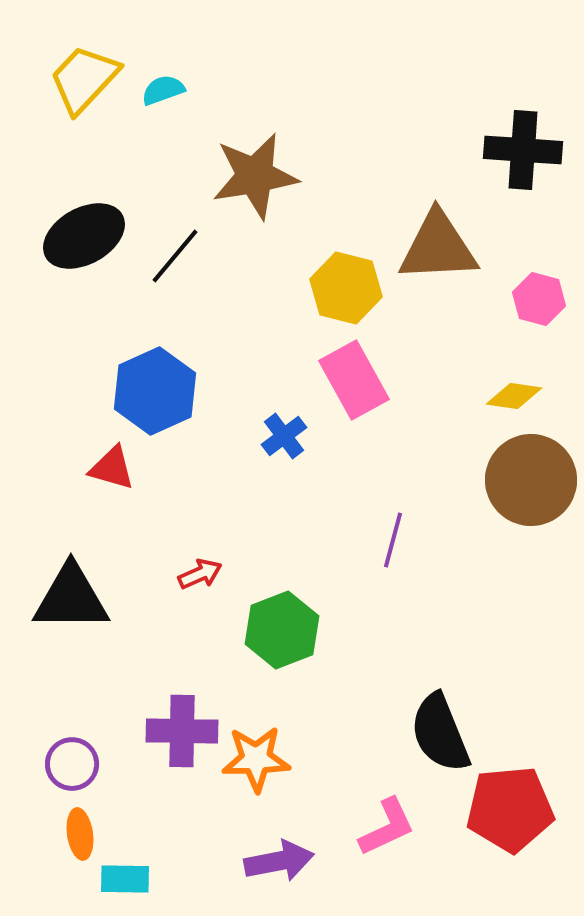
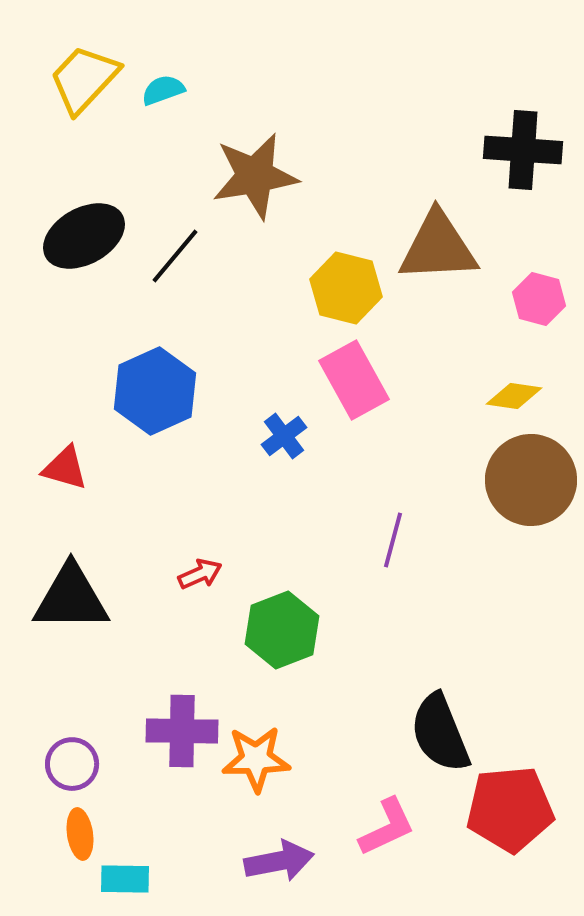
red triangle: moved 47 px left
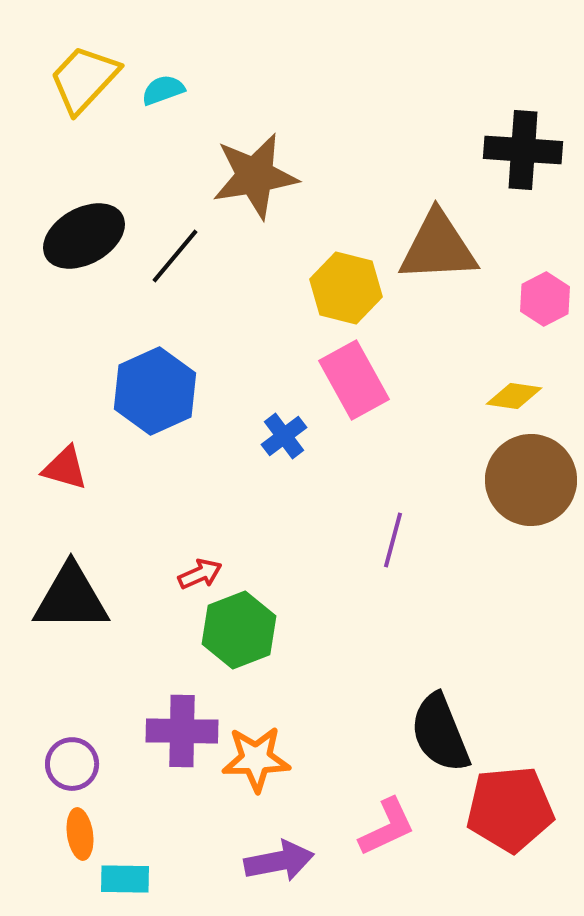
pink hexagon: moved 6 px right; rotated 18 degrees clockwise
green hexagon: moved 43 px left
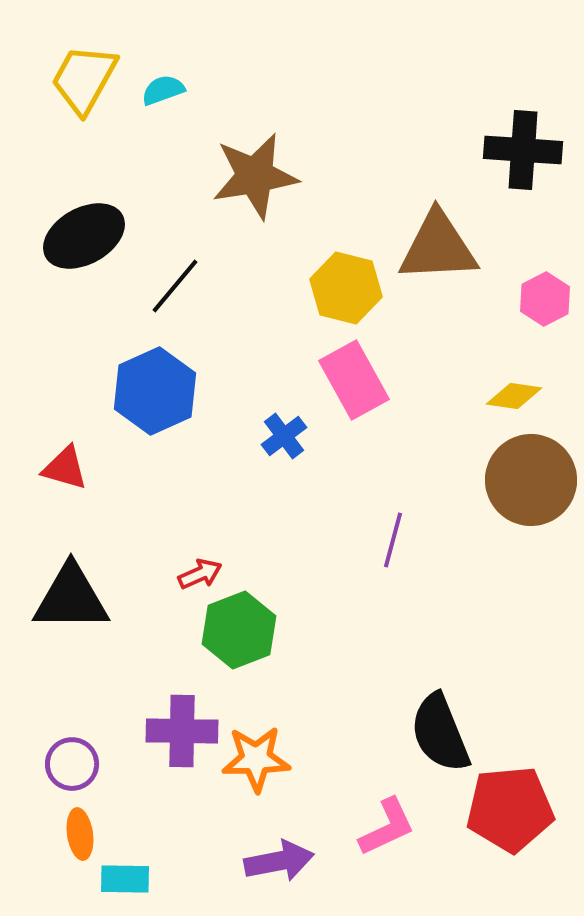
yellow trapezoid: rotated 14 degrees counterclockwise
black line: moved 30 px down
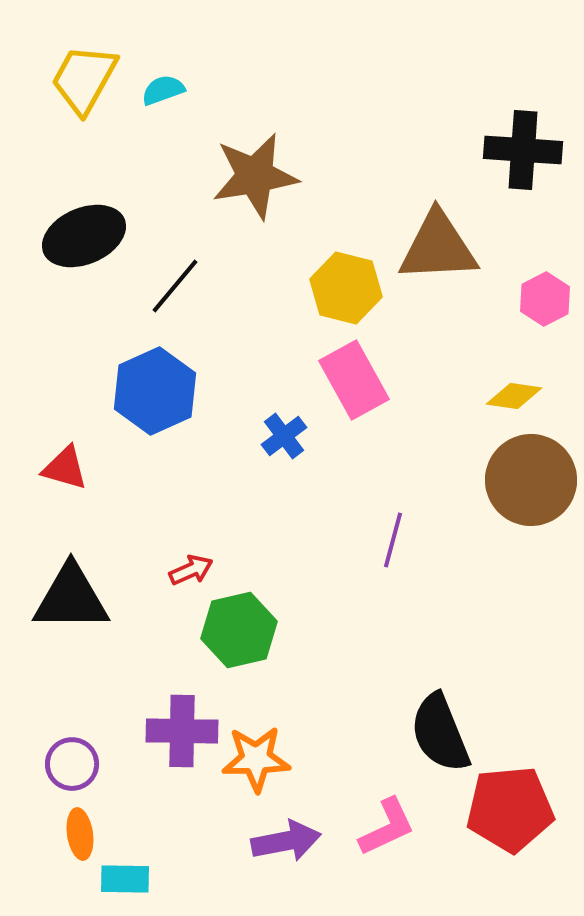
black ellipse: rotated 6 degrees clockwise
red arrow: moved 9 px left, 4 px up
green hexagon: rotated 8 degrees clockwise
purple arrow: moved 7 px right, 20 px up
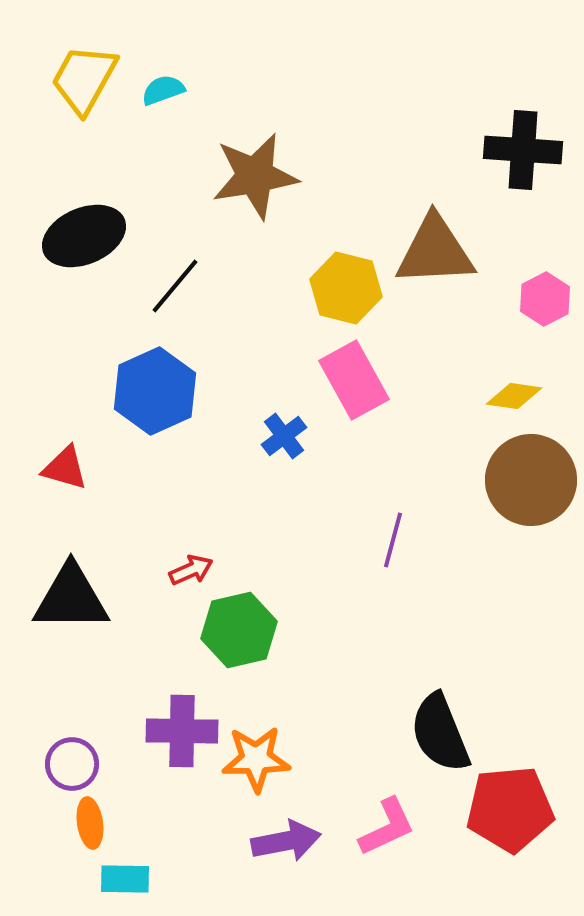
brown triangle: moved 3 px left, 4 px down
orange ellipse: moved 10 px right, 11 px up
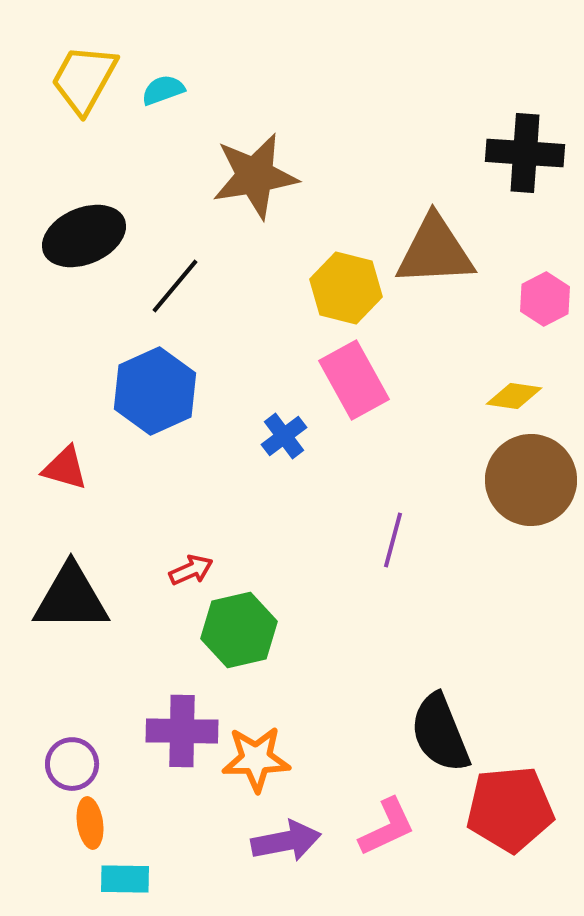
black cross: moved 2 px right, 3 px down
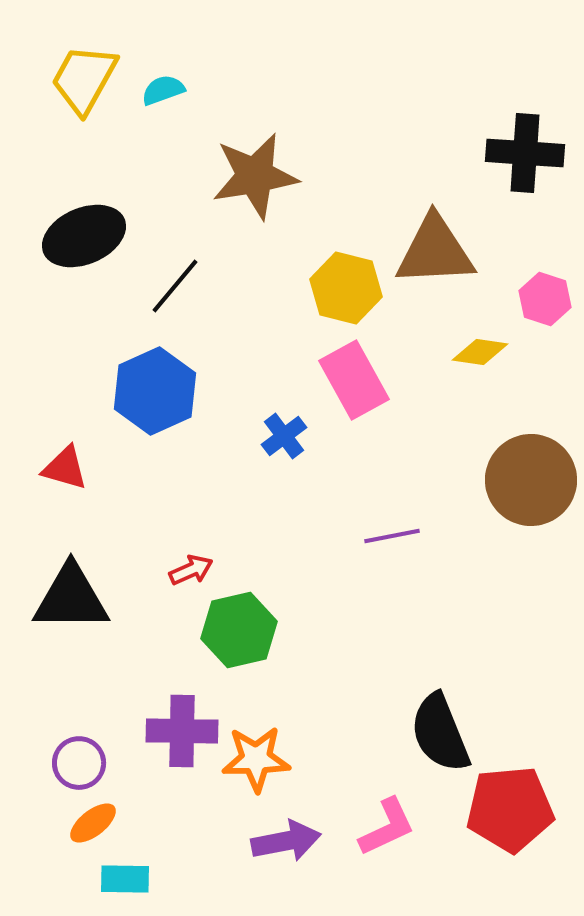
pink hexagon: rotated 15 degrees counterclockwise
yellow diamond: moved 34 px left, 44 px up
purple line: moved 1 px left, 4 px up; rotated 64 degrees clockwise
purple circle: moved 7 px right, 1 px up
orange ellipse: moved 3 px right; rotated 60 degrees clockwise
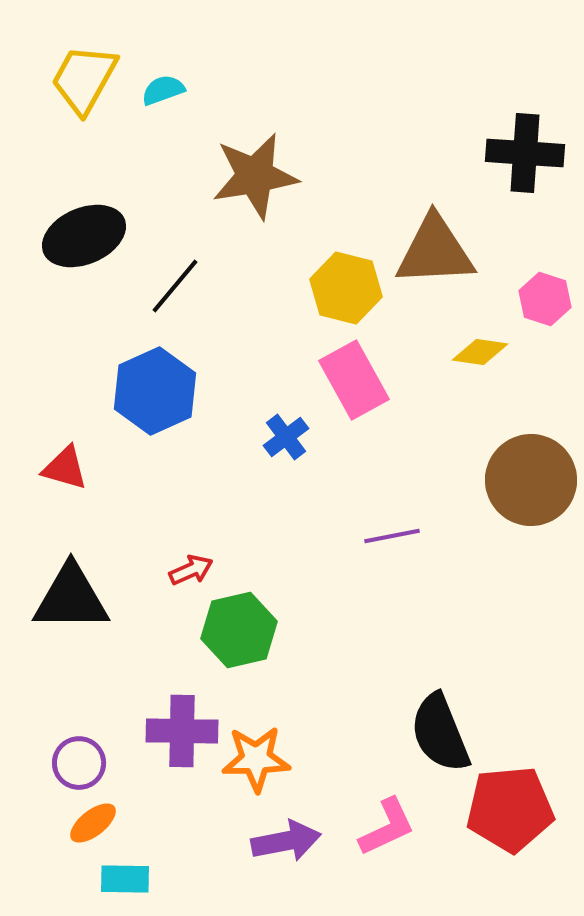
blue cross: moved 2 px right, 1 px down
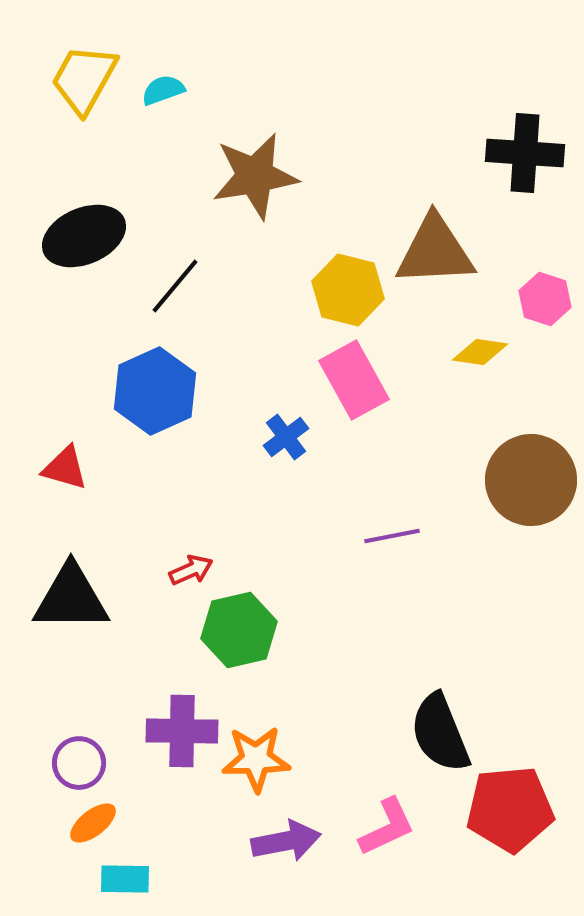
yellow hexagon: moved 2 px right, 2 px down
